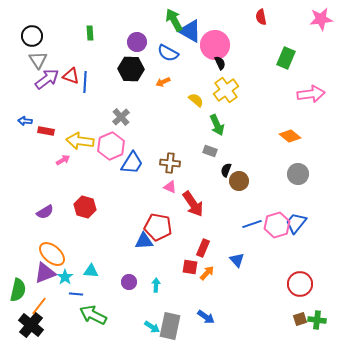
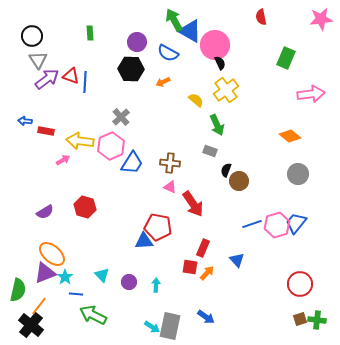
cyan triangle at (91, 271): moved 11 px right, 4 px down; rotated 42 degrees clockwise
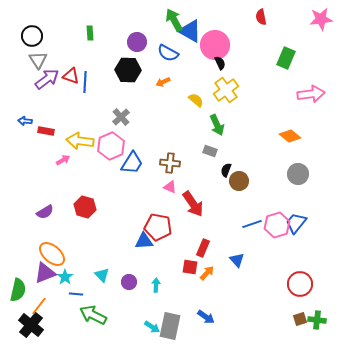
black hexagon at (131, 69): moved 3 px left, 1 px down
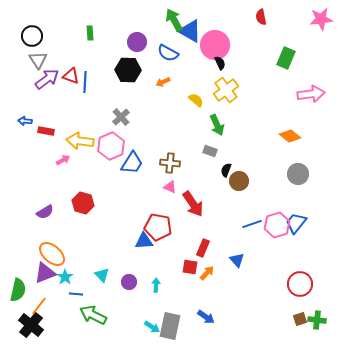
red hexagon at (85, 207): moved 2 px left, 4 px up
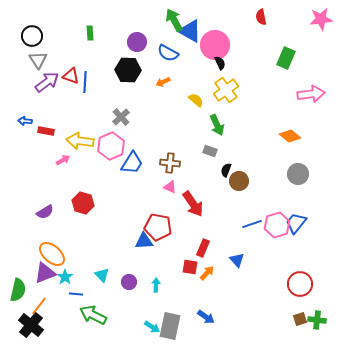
purple arrow at (47, 79): moved 3 px down
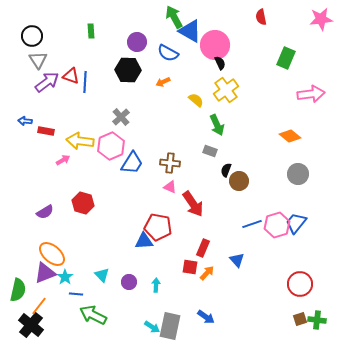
green arrow at (174, 20): moved 3 px up
green rectangle at (90, 33): moved 1 px right, 2 px up
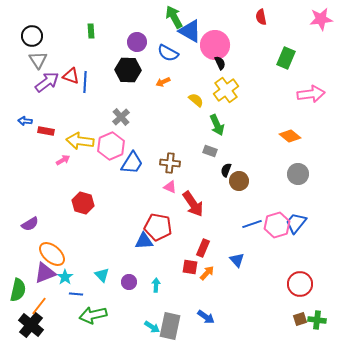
purple semicircle at (45, 212): moved 15 px left, 12 px down
green arrow at (93, 315): rotated 40 degrees counterclockwise
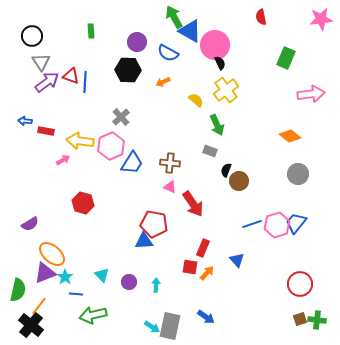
gray triangle at (38, 60): moved 3 px right, 2 px down
red pentagon at (158, 227): moved 4 px left, 3 px up
